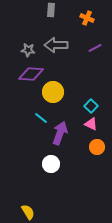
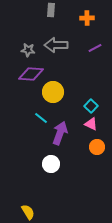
orange cross: rotated 24 degrees counterclockwise
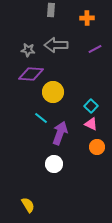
purple line: moved 1 px down
white circle: moved 3 px right
yellow semicircle: moved 7 px up
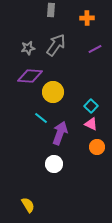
gray arrow: rotated 125 degrees clockwise
gray star: moved 2 px up; rotated 16 degrees counterclockwise
purple diamond: moved 1 px left, 2 px down
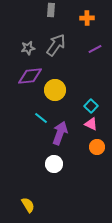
purple diamond: rotated 10 degrees counterclockwise
yellow circle: moved 2 px right, 2 px up
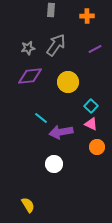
orange cross: moved 2 px up
yellow circle: moved 13 px right, 8 px up
purple arrow: moved 1 px right, 1 px up; rotated 120 degrees counterclockwise
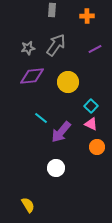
gray rectangle: moved 1 px right
purple diamond: moved 2 px right
purple arrow: rotated 40 degrees counterclockwise
white circle: moved 2 px right, 4 px down
